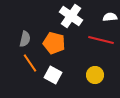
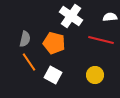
orange line: moved 1 px left, 1 px up
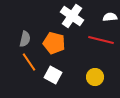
white cross: moved 1 px right
yellow circle: moved 2 px down
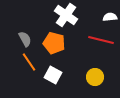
white cross: moved 6 px left, 1 px up
gray semicircle: rotated 42 degrees counterclockwise
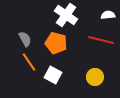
white semicircle: moved 2 px left, 2 px up
orange pentagon: moved 2 px right
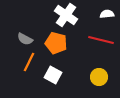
white semicircle: moved 1 px left, 1 px up
gray semicircle: rotated 147 degrees clockwise
orange line: rotated 60 degrees clockwise
yellow circle: moved 4 px right
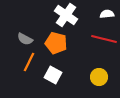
red line: moved 3 px right, 1 px up
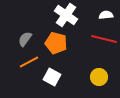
white semicircle: moved 1 px left, 1 px down
gray semicircle: rotated 98 degrees clockwise
orange line: rotated 36 degrees clockwise
white square: moved 1 px left, 2 px down
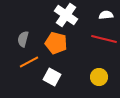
gray semicircle: moved 2 px left; rotated 21 degrees counterclockwise
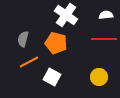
red line: rotated 15 degrees counterclockwise
